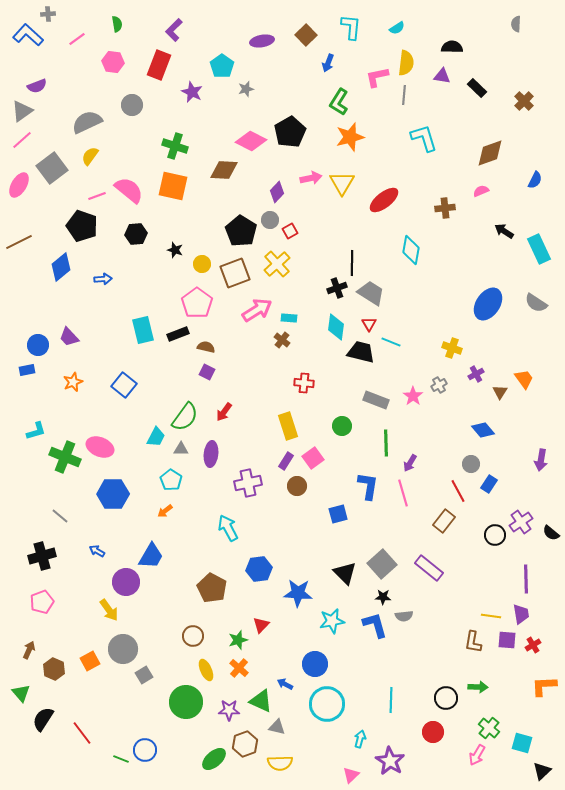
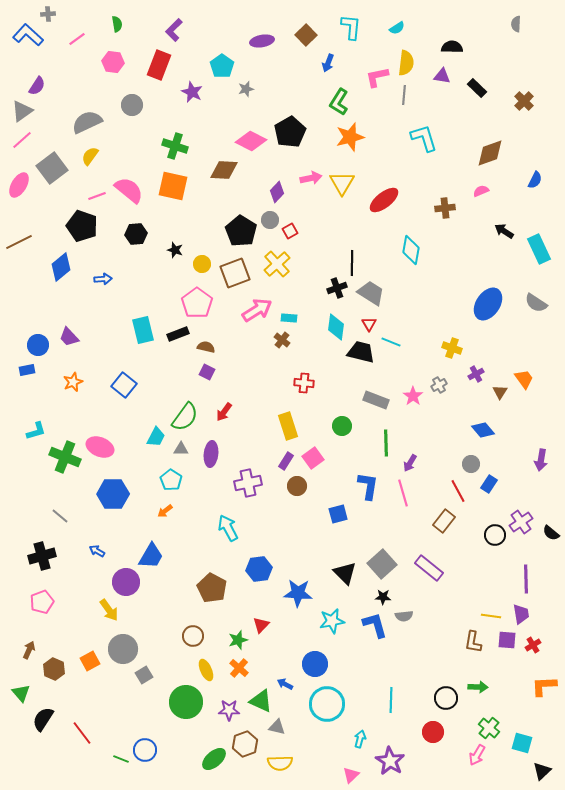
purple semicircle at (37, 86): rotated 36 degrees counterclockwise
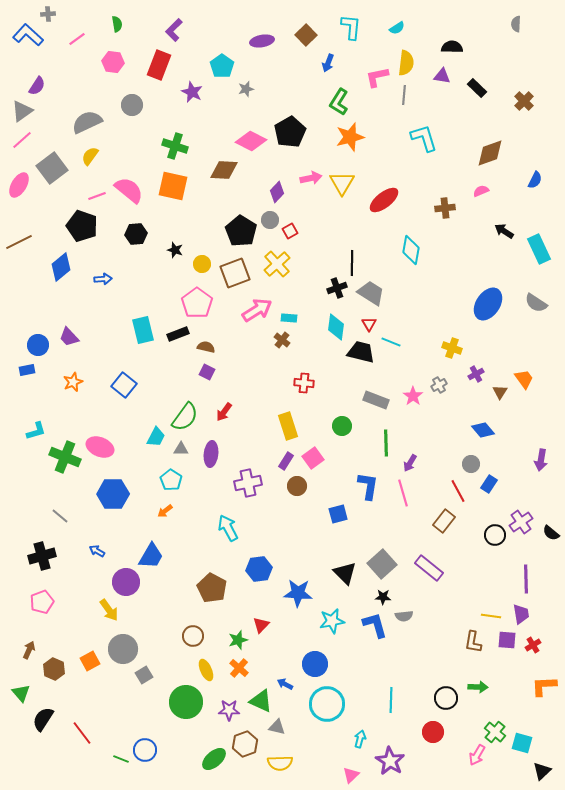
green cross at (489, 728): moved 6 px right, 4 px down
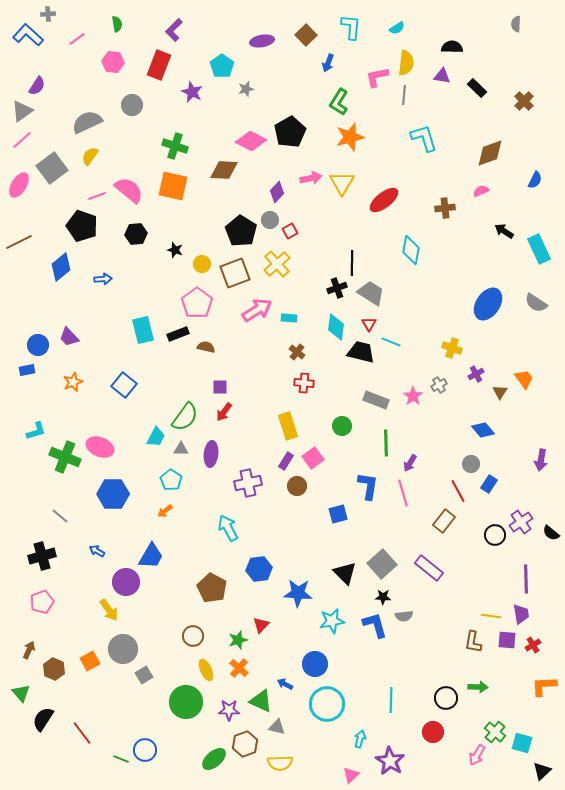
brown cross at (282, 340): moved 15 px right, 12 px down
purple square at (207, 372): moved 13 px right, 15 px down; rotated 28 degrees counterclockwise
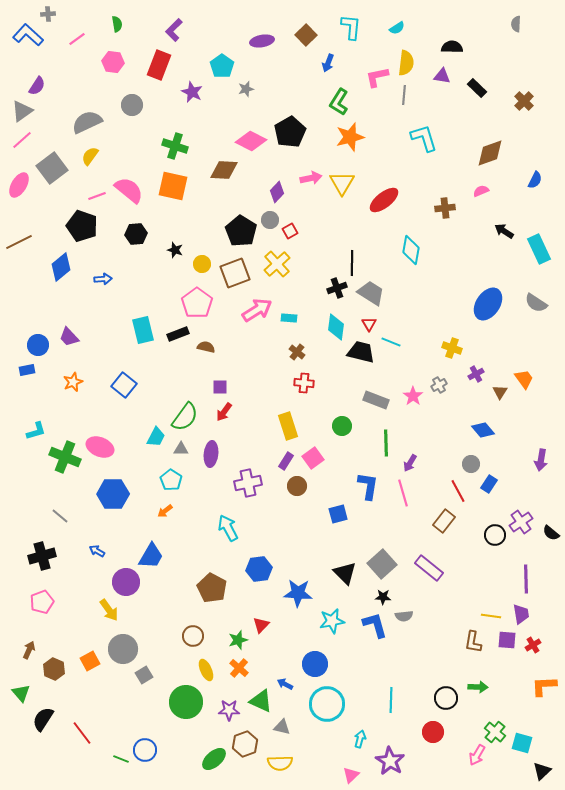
gray triangle at (277, 727): moved 5 px right
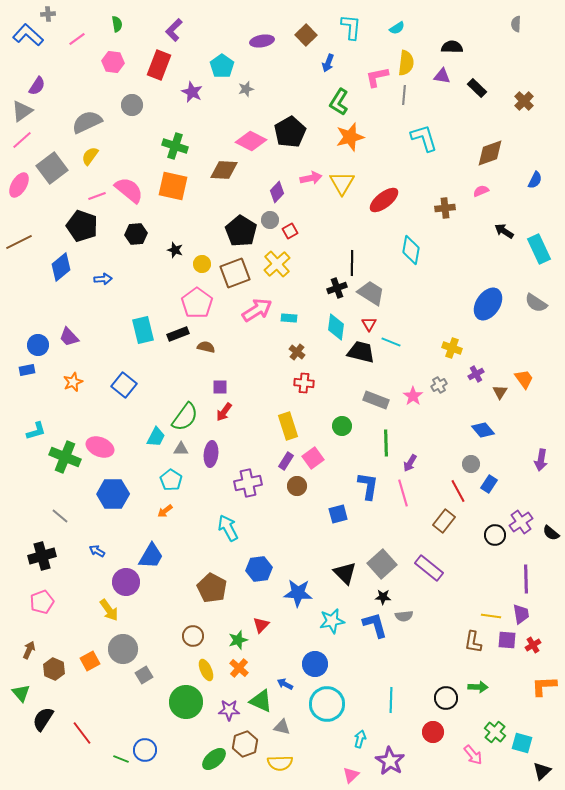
pink arrow at (477, 755): moved 4 px left; rotated 70 degrees counterclockwise
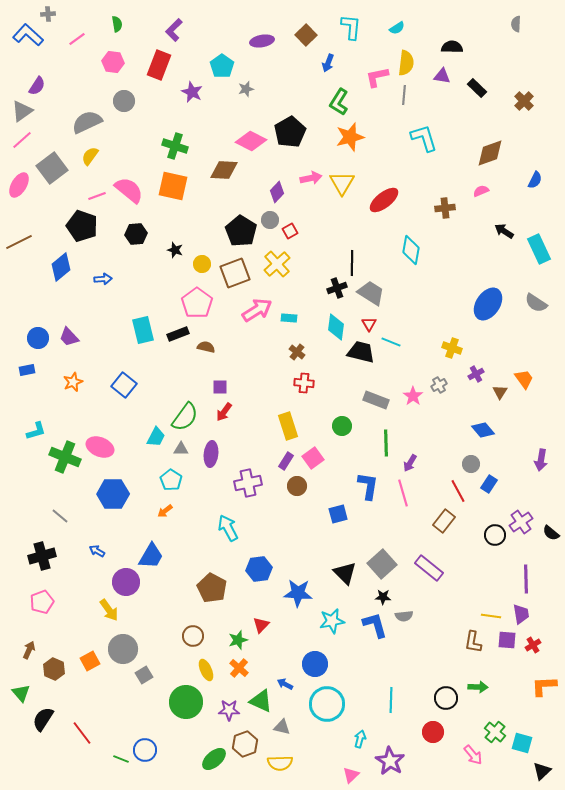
gray circle at (132, 105): moved 8 px left, 4 px up
blue circle at (38, 345): moved 7 px up
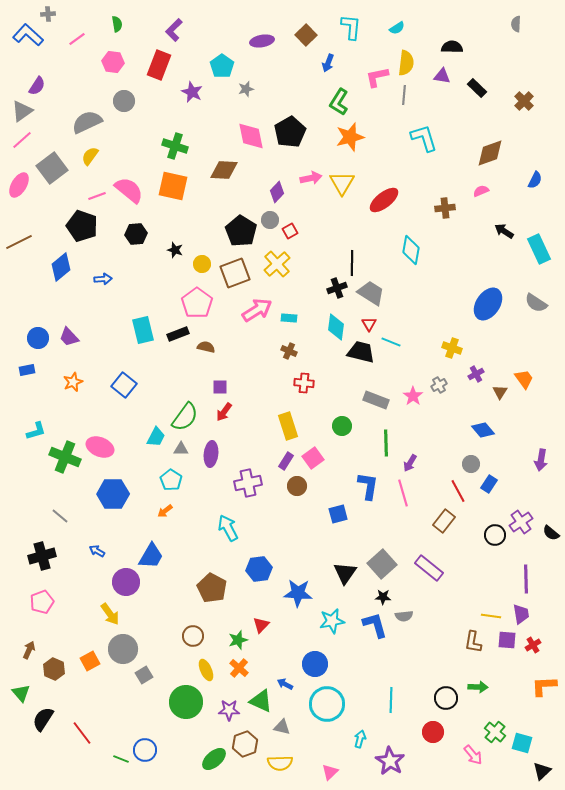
pink diamond at (251, 141): moved 5 px up; rotated 52 degrees clockwise
brown cross at (297, 352): moved 8 px left, 1 px up; rotated 14 degrees counterclockwise
black triangle at (345, 573): rotated 20 degrees clockwise
yellow arrow at (109, 610): moved 1 px right, 4 px down
pink triangle at (351, 775): moved 21 px left, 3 px up
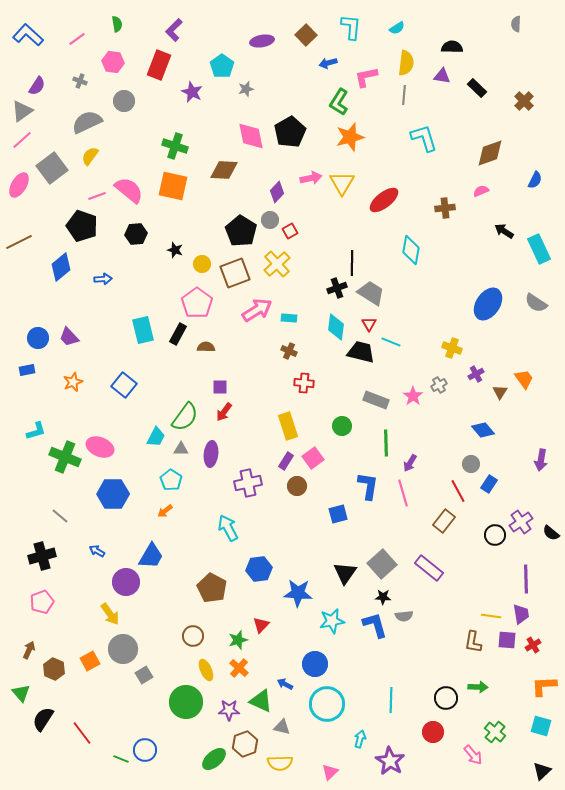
gray cross at (48, 14): moved 32 px right, 67 px down; rotated 24 degrees clockwise
blue arrow at (328, 63): rotated 54 degrees clockwise
pink L-shape at (377, 77): moved 11 px left
black rectangle at (178, 334): rotated 40 degrees counterclockwise
brown semicircle at (206, 347): rotated 12 degrees counterclockwise
cyan square at (522, 743): moved 19 px right, 17 px up
